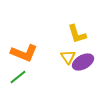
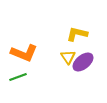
yellow L-shape: rotated 120 degrees clockwise
purple ellipse: rotated 10 degrees counterclockwise
green line: rotated 18 degrees clockwise
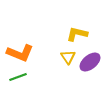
orange L-shape: moved 4 px left
purple ellipse: moved 7 px right
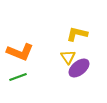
orange L-shape: moved 1 px up
purple ellipse: moved 11 px left, 6 px down
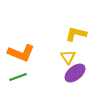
yellow L-shape: moved 1 px left
orange L-shape: moved 1 px right, 1 px down
purple ellipse: moved 4 px left, 5 px down
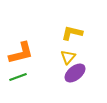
yellow L-shape: moved 4 px left, 1 px up
orange L-shape: rotated 36 degrees counterclockwise
yellow triangle: rotated 14 degrees clockwise
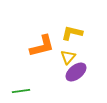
orange L-shape: moved 21 px right, 7 px up
purple ellipse: moved 1 px right, 1 px up
green line: moved 3 px right, 14 px down; rotated 12 degrees clockwise
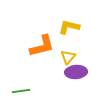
yellow L-shape: moved 3 px left, 6 px up
purple ellipse: rotated 35 degrees clockwise
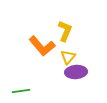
yellow L-shape: moved 4 px left, 4 px down; rotated 100 degrees clockwise
orange L-shape: rotated 64 degrees clockwise
